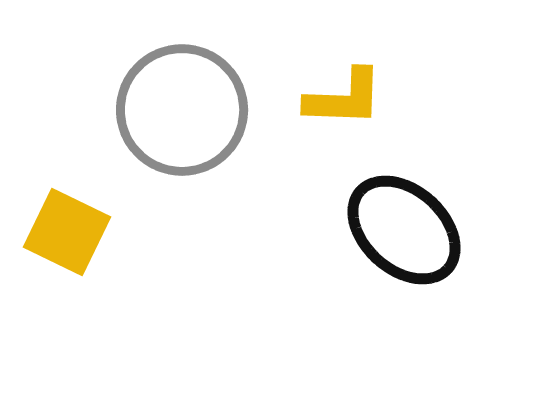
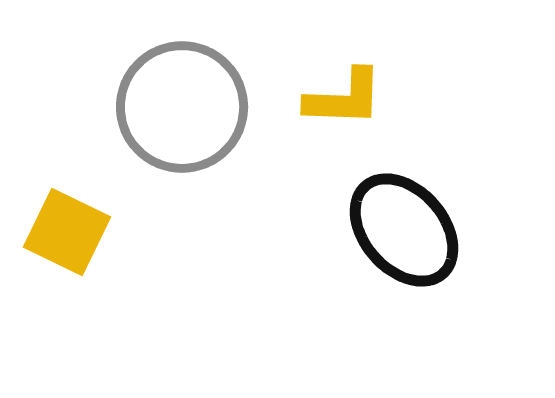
gray circle: moved 3 px up
black ellipse: rotated 7 degrees clockwise
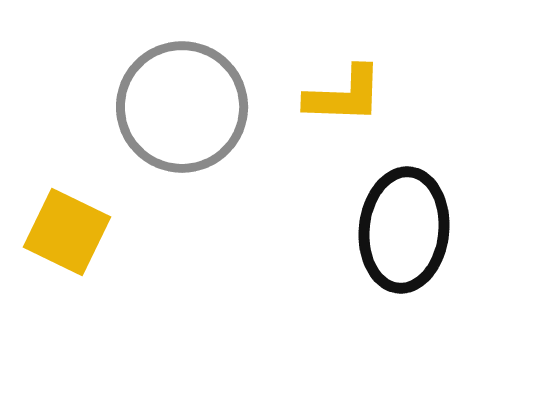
yellow L-shape: moved 3 px up
black ellipse: rotated 47 degrees clockwise
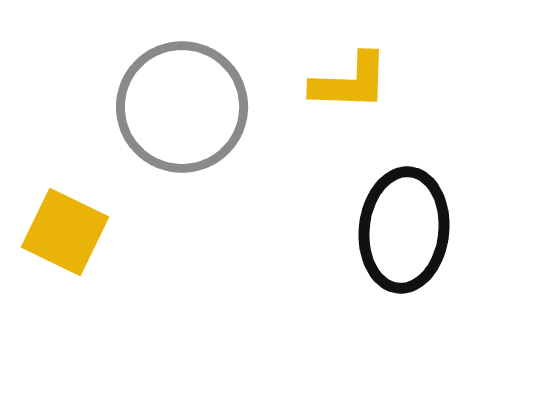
yellow L-shape: moved 6 px right, 13 px up
yellow square: moved 2 px left
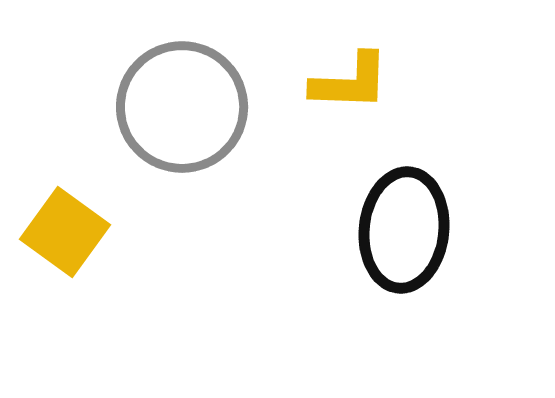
yellow square: rotated 10 degrees clockwise
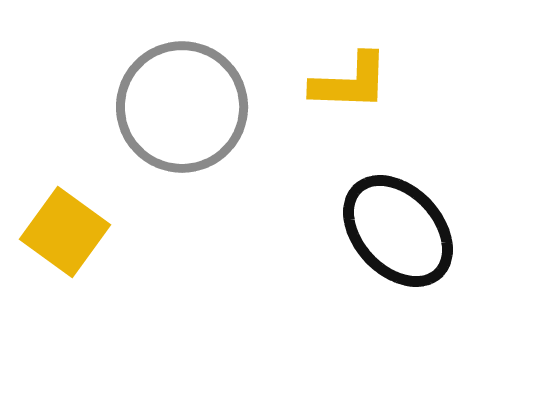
black ellipse: moved 6 px left, 1 px down; rotated 49 degrees counterclockwise
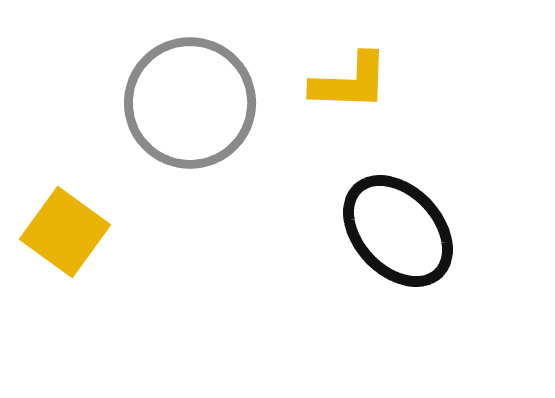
gray circle: moved 8 px right, 4 px up
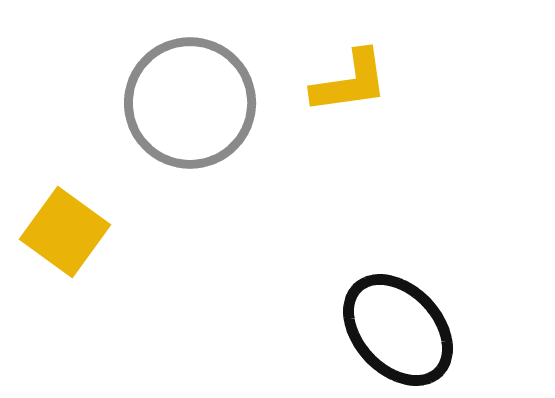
yellow L-shape: rotated 10 degrees counterclockwise
black ellipse: moved 99 px down
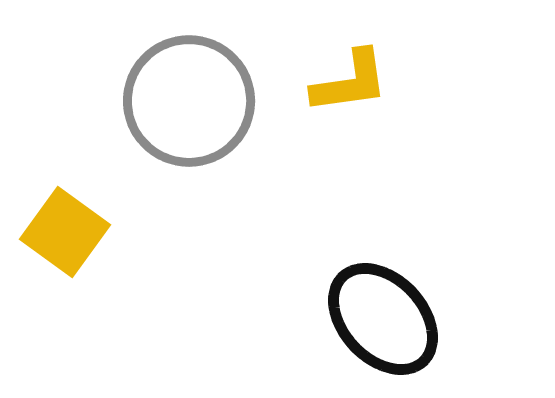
gray circle: moved 1 px left, 2 px up
black ellipse: moved 15 px left, 11 px up
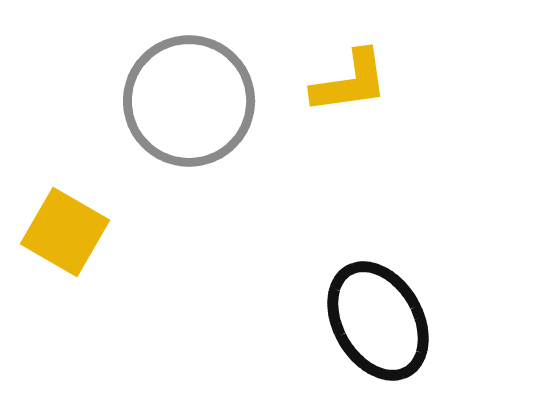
yellow square: rotated 6 degrees counterclockwise
black ellipse: moved 5 px left, 2 px down; rotated 13 degrees clockwise
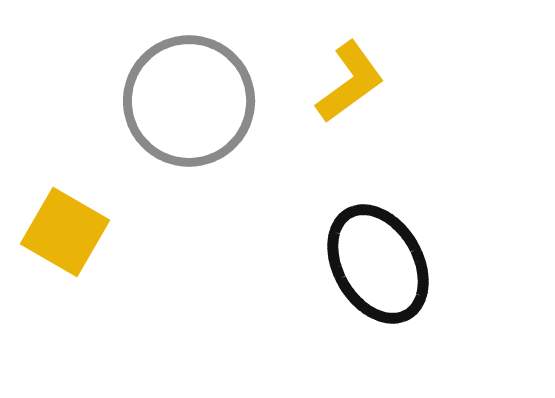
yellow L-shape: rotated 28 degrees counterclockwise
black ellipse: moved 57 px up
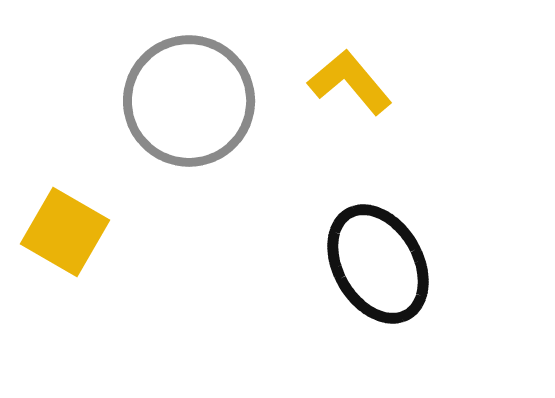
yellow L-shape: rotated 94 degrees counterclockwise
